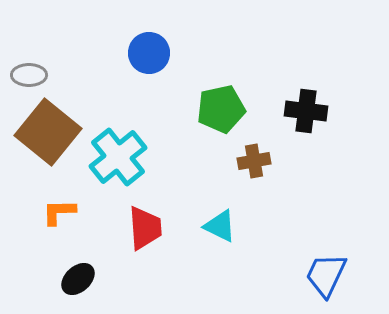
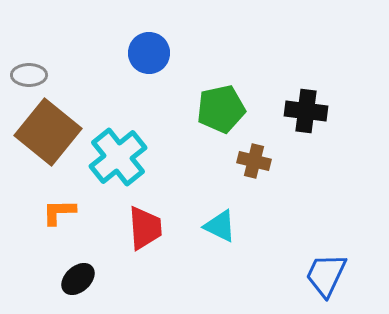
brown cross: rotated 24 degrees clockwise
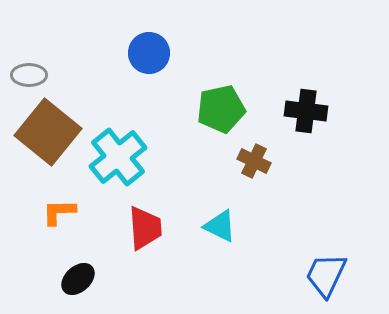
brown cross: rotated 12 degrees clockwise
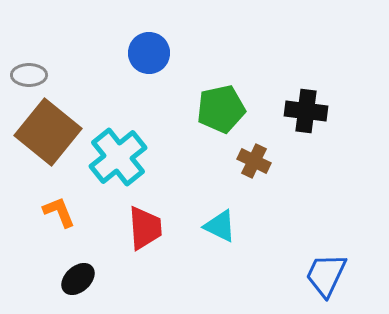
orange L-shape: rotated 69 degrees clockwise
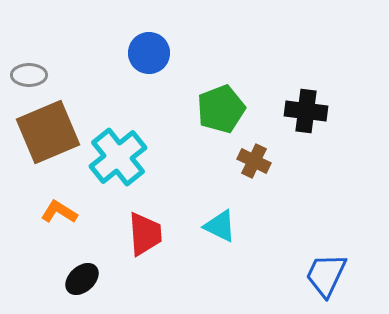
green pentagon: rotated 9 degrees counterclockwise
brown square: rotated 28 degrees clockwise
orange L-shape: rotated 36 degrees counterclockwise
red trapezoid: moved 6 px down
black ellipse: moved 4 px right
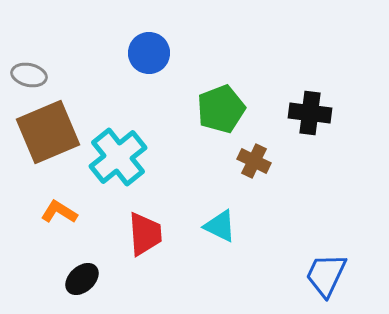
gray ellipse: rotated 12 degrees clockwise
black cross: moved 4 px right, 2 px down
